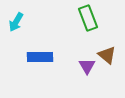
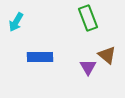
purple triangle: moved 1 px right, 1 px down
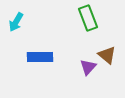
purple triangle: rotated 12 degrees clockwise
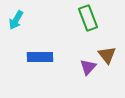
cyan arrow: moved 2 px up
brown triangle: rotated 12 degrees clockwise
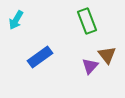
green rectangle: moved 1 px left, 3 px down
blue rectangle: rotated 35 degrees counterclockwise
purple triangle: moved 2 px right, 1 px up
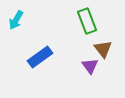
brown triangle: moved 4 px left, 6 px up
purple triangle: rotated 18 degrees counterclockwise
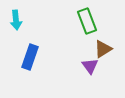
cyan arrow: rotated 36 degrees counterclockwise
brown triangle: rotated 36 degrees clockwise
blue rectangle: moved 10 px left; rotated 35 degrees counterclockwise
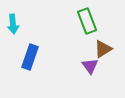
cyan arrow: moved 3 px left, 4 px down
